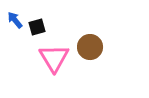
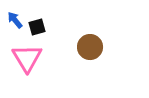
pink triangle: moved 27 px left
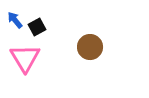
black square: rotated 12 degrees counterclockwise
pink triangle: moved 2 px left
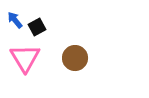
brown circle: moved 15 px left, 11 px down
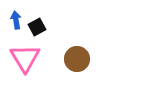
blue arrow: moved 1 px right; rotated 30 degrees clockwise
brown circle: moved 2 px right, 1 px down
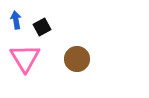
black square: moved 5 px right
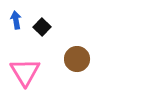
black square: rotated 18 degrees counterclockwise
pink triangle: moved 14 px down
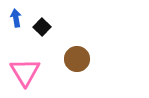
blue arrow: moved 2 px up
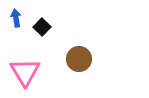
brown circle: moved 2 px right
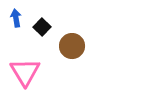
brown circle: moved 7 px left, 13 px up
